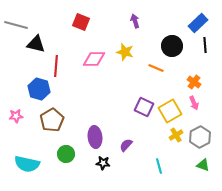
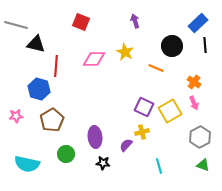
yellow star: rotated 12 degrees clockwise
yellow cross: moved 34 px left, 3 px up; rotated 16 degrees clockwise
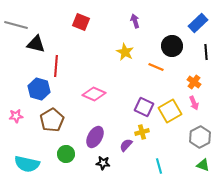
black line: moved 1 px right, 7 px down
pink diamond: moved 35 px down; rotated 25 degrees clockwise
orange line: moved 1 px up
purple ellipse: rotated 35 degrees clockwise
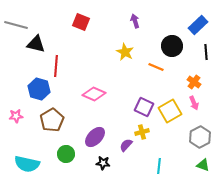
blue rectangle: moved 2 px down
purple ellipse: rotated 15 degrees clockwise
cyan line: rotated 21 degrees clockwise
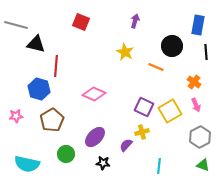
purple arrow: rotated 32 degrees clockwise
blue rectangle: rotated 36 degrees counterclockwise
pink arrow: moved 2 px right, 2 px down
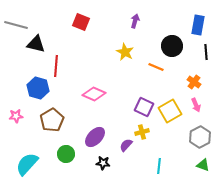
blue hexagon: moved 1 px left, 1 px up
cyan semicircle: rotated 120 degrees clockwise
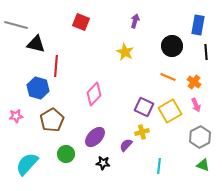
orange line: moved 12 px right, 10 px down
pink diamond: rotated 70 degrees counterclockwise
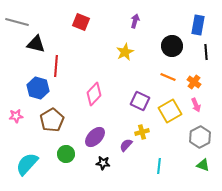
gray line: moved 1 px right, 3 px up
yellow star: rotated 18 degrees clockwise
purple square: moved 4 px left, 6 px up
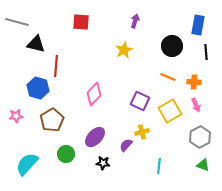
red square: rotated 18 degrees counterclockwise
yellow star: moved 1 px left, 2 px up
orange cross: rotated 32 degrees counterclockwise
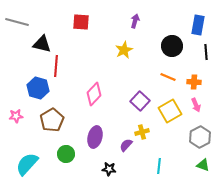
black triangle: moved 6 px right
purple square: rotated 18 degrees clockwise
purple ellipse: rotated 30 degrees counterclockwise
black star: moved 6 px right, 6 px down
